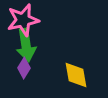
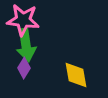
pink star: rotated 20 degrees clockwise
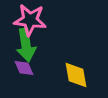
pink star: moved 7 px right
purple diamond: rotated 55 degrees counterclockwise
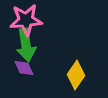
pink star: moved 4 px left; rotated 12 degrees counterclockwise
yellow diamond: rotated 44 degrees clockwise
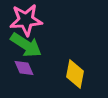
green arrow: rotated 48 degrees counterclockwise
yellow diamond: moved 1 px left, 1 px up; rotated 24 degrees counterclockwise
